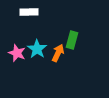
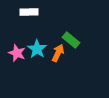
green rectangle: moved 1 px left; rotated 66 degrees counterclockwise
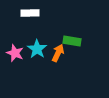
white rectangle: moved 1 px right, 1 px down
green rectangle: moved 1 px right, 1 px down; rotated 30 degrees counterclockwise
pink star: moved 2 px left
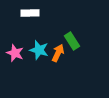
green rectangle: rotated 48 degrees clockwise
cyan star: moved 2 px right, 1 px down; rotated 18 degrees counterclockwise
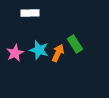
green rectangle: moved 3 px right, 3 px down
pink star: rotated 24 degrees clockwise
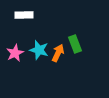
white rectangle: moved 6 px left, 2 px down
green rectangle: rotated 12 degrees clockwise
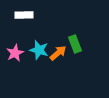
orange arrow: rotated 24 degrees clockwise
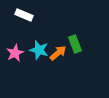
white rectangle: rotated 24 degrees clockwise
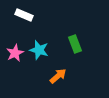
orange arrow: moved 23 px down
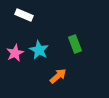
cyan star: rotated 12 degrees clockwise
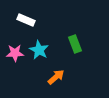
white rectangle: moved 2 px right, 5 px down
pink star: rotated 24 degrees clockwise
orange arrow: moved 2 px left, 1 px down
